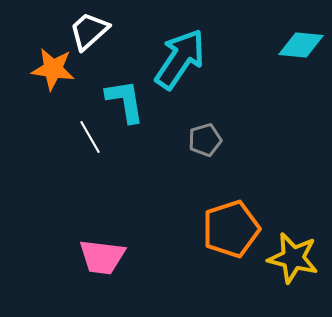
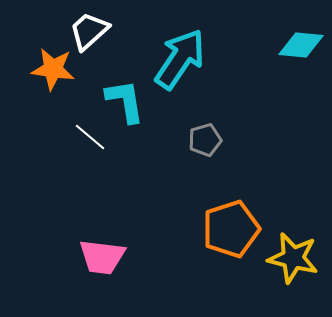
white line: rotated 20 degrees counterclockwise
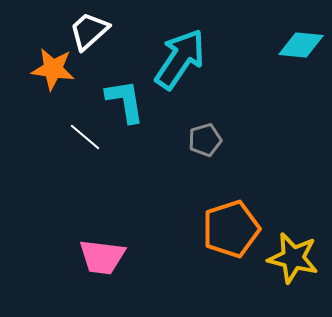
white line: moved 5 px left
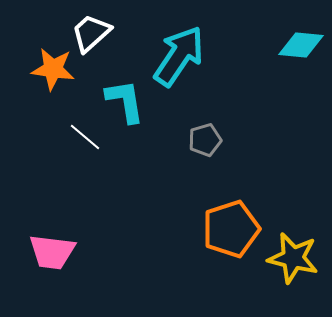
white trapezoid: moved 2 px right, 2 px down
cyan arrow: moved 1 px left, 3 px up
pink trapezoid: moved 50 px left, 5 px up
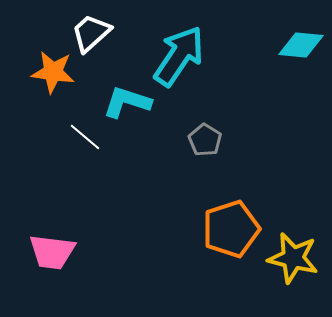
orange star: moved 3 px down
cyan L-shape: moved 2 px right, 1 px down; rotated 63 degrees counterclockwise
gray pentagon: rotated 24 degrees counterclockwise
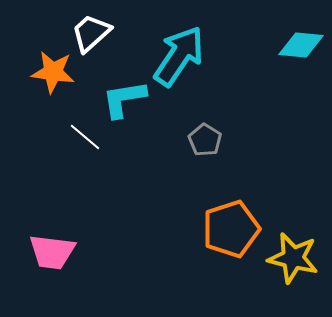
cyan L-shape: moved 3 px left, 3 px up; rotated 27 degrees counterclockwise
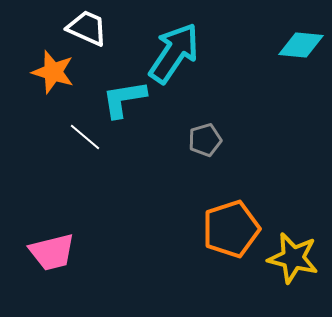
white trapezoid: moved 4 px left, 5 px up; rotated 66 degrees clockwise
cyan arrow: moved 5 px left, 3 px up
orange star: rotated 9 degrees clockwise
gray pentagon: rotated 24 degrees clockwise
pink trapezoid: rotated 21 degrees counterclockwise
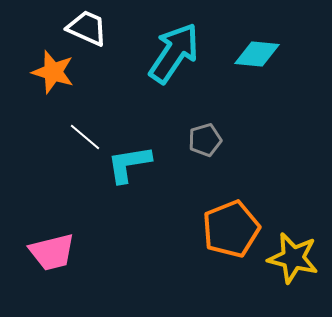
cyan diamond: moved 44 px left, 9 px down
cyan L-shape: moved 5 px right, 65 px down
orange pentagon: rotated 4 degrees counterclockwise
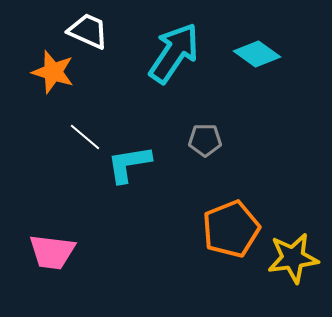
white trapezoid: moved 1 px right, 3 px down
cyan diamond: rotated 30 degrees clockwise
gray pentagon: rotated 16 degrees clockwise
pink trapezoid: rotated 21 degrees clockwise
yellow star: rotated 21 degrees counterclockwise
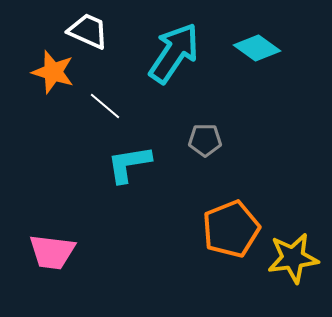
cyan diamond: moved 6 px up
white line: moved 20 px right, 31 px up
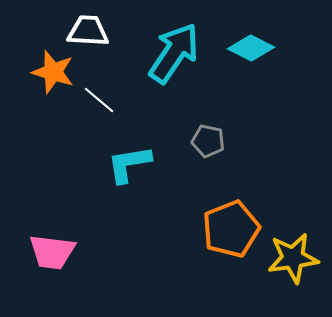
white trapezoid: rotated 21 degrees counterclockwise
cyan diamond: moved 6 px left; rotated 9 degrees counterclockwise
white line: moved 6 px left, 6 px up
gray pentagon: moved 3 px right, 1 px down; rotated 12 degrees clockwise
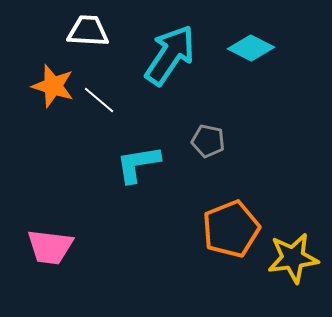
cyan arrow: moved 4 px left, 2 px down
orange star: moved 14 px down
cyan L-shape: moved 9 px right
pink trapezoid: moved 2 px left, 5 px up
